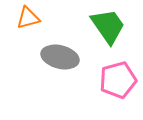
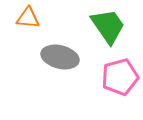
orange triangle: rotated 20 degrees clockwise
pink pentagon: moved 2 px right, 3 px up
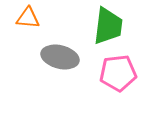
green trapezoid: rotated 42 degrees clockwise
pink pentagon: moved 2 px left, 4 px up; rotated 9 degrees clockwise
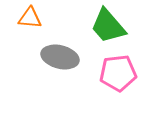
orange triangle: moved 2 px right
green trapezoid: rotated 132 degrees clockwise
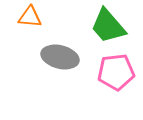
orange triangle: moved 1 px up
pink pentagon: moved 2 px left, 1 px up
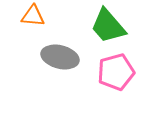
orange triangle: moved 3 px right, 1 px up
pink pentagon: rotated 9 degrees counterclockwise
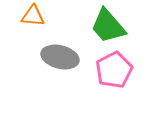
pink pentagon: moved 2 px left, 2 px up; rotated 12 degrees counterclockwise
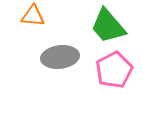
gray ellipse: rotated 21 degrees counterclockwise
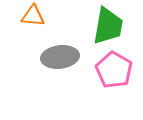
green trapezoid: rotated 129 degrees counterclockwise
pink pentagon: rotated 15 degrees counterclockwise
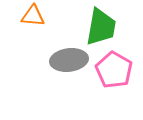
green trapezoid: moved 7 px left, 1 px down
gray ellipse: moved 9 px right, 3 px down
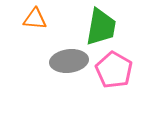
orange triangle: moved 2 px right, 3 px down
gray ellipse: moved 1 px down
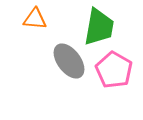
green trapezoid: moved 2 px left
gray ellipse: rotated 60 degrees clockwise
